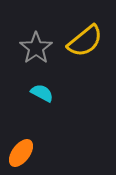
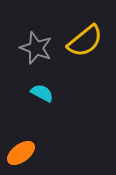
gray star: rotated 16 degrees counterclockwise
orange ellipse: rotated 16 degrees clockwise
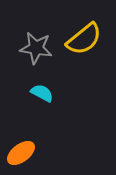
yellow semicircle: moved 1 px left, 2 px up
gray star: rotated 12 degrees counterclockwise
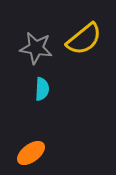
cyan semicircle: moved 4 px up; rotated 65 degrees clockwise
orange ellipse: moved 10 px right
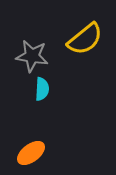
yellow semicircle: moved 1 px right
gray star: moved 4 px left, 8 px down
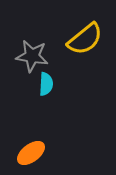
cyan semicircle: moved 4 px right, 5 px up
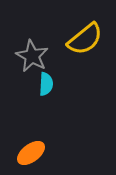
gray star: rotated 20 degrees clockwise
